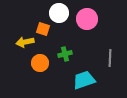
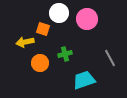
gray line: rotated 30 degrees counterclockwise
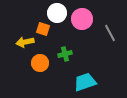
white circle: moved 2 px left
pink circle: moved 5 px left
gray line: moved 25 px up
cyan trapezoid: moved 1 px right, 2 px down
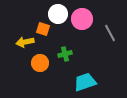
white circle: moved 1 px right, 1 px down
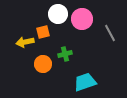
orange square: moved 3 px down; rotated 32 degrees counterclockwise
orange circle: moved 3 px right, 1 px down
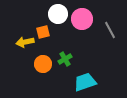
gray line: moved 3 px up
green cross: moved 5 px down; rotated 16 degrees counterclockwise
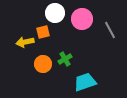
white circle: moved 3 px left, 1 px up
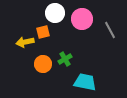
cyan trapezoid: rotated 30 degrees clockwise
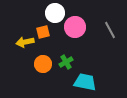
pink circle: moved 7 px left, 8 px down
green cross: moved 1 px right, 3 px down
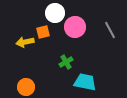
orange circle: moved 17 px left, 23 px down
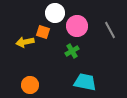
pink circle: moved 2 px right, 1 px up
orange square: rotated 32 degrees clockwise
green cross: moved 6 px right, 11 px up
orange circle: moved 4 px right, 2 px up
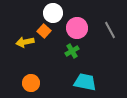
white circle: moved 2 px left
pink circle: moved 2 px down
orange square: moved 1 px right, 1 px up; rotated 24 degrees clockwise
orange circle: moved 1 px right, 2 px up
